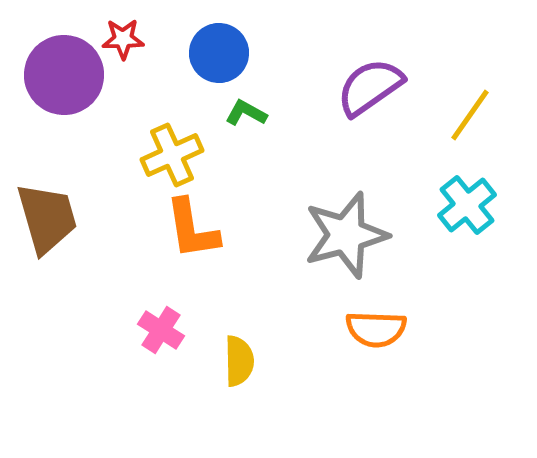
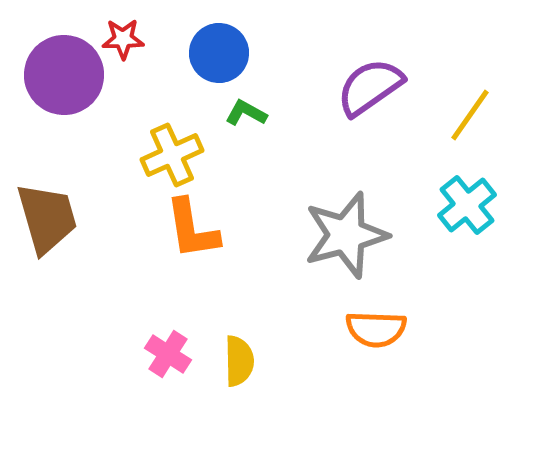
pink cross: moved 7 px right, 24 px down
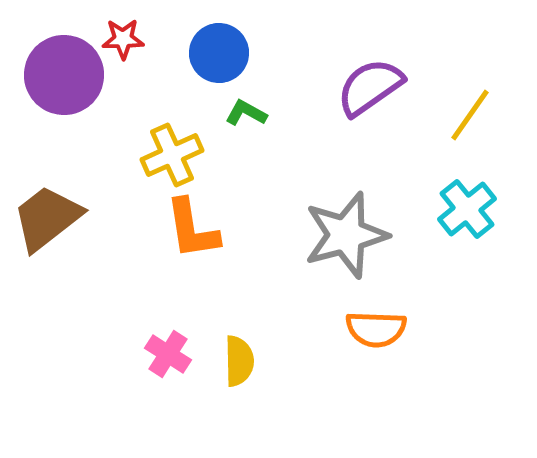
cyan cross: moved 4 px down
brown trapezoid: rotated 112 degrees counterclockwise
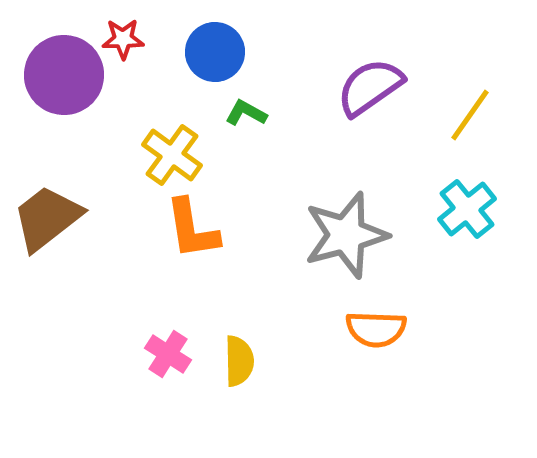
blue circle: moved 4 px left, 1 px up
yellow cross: rotated 30 degrees counterclockwise
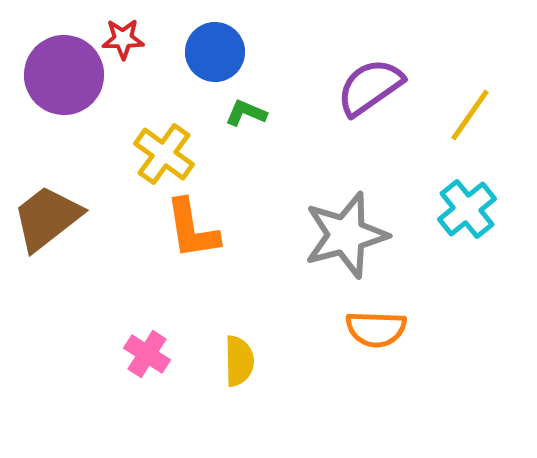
green L-shape: rotated 6 degrees counterclockwise
yellow cross: moved 8 px left, 1 px up
pink cross: moved 21 px left
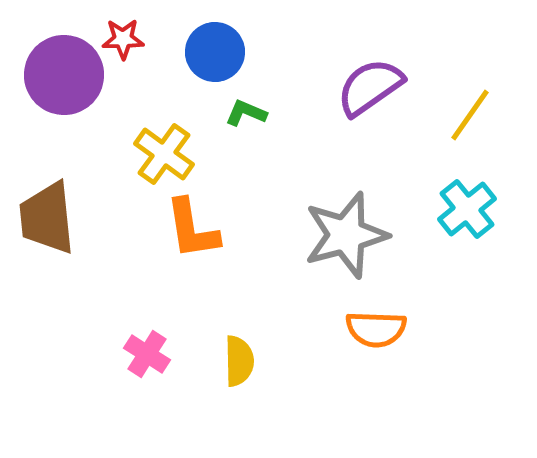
brown trapezoid: rotated 58 degrees counterclockwise
